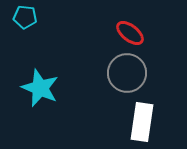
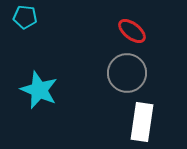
red ellipse: moved 2 px right, 2 px up
cyan star: moved 1 px left, 2 px down
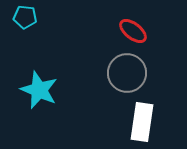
red ellipse: moved 1 px right
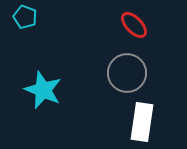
cyan pentagon: rotated 15 degrees clockwise
red ellipse: moved 1 px right, 6 px up; rotated 8 degrees clockwise
cyan star: moved 4 px right
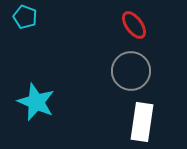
red ellipse: rotated 8 degrees clockwise
gray circle: moved 4 px right, 2 px up
cyan star: moved 7 px left, 12 px down
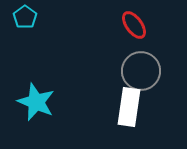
cyan pentagon: rotated 15 degrees clockwise
gray circle: moved 10 px right
white rectangle: moved 13 px left, 15 px up
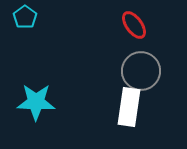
cyan star: rotated 21 degrees counterclockwise
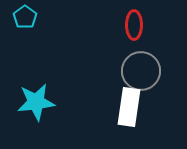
red ellipse: rotated 36 degrees clockwise
cyan star: rotated 9 degrees counterclockwise
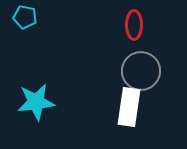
cyan pentagon: rotated 25 degrees counterclockwise
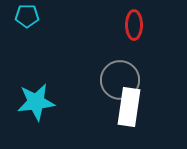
cyan pentagon: moved 2 px right, 1 px up; rotated 10 degrees counterclockwise
gray circle: moved 21 px left, 9 px down
